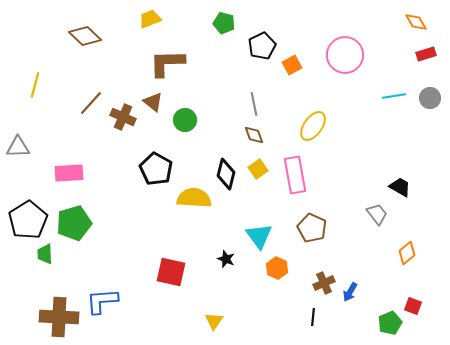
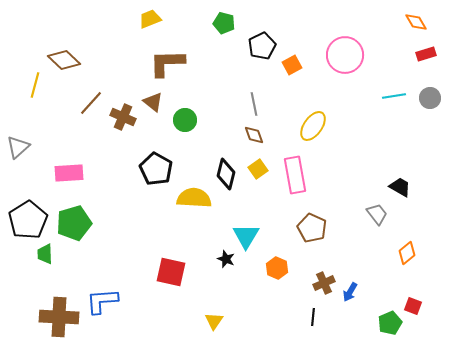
brown diamond at (85, 36): moved 21 px left, 24 px down
gray triangle at (18, 147): rotated 40 degrees counterclockwise
cyan triangle at (259, 236): moved 13 px left; rotated 8 degrees clockwise
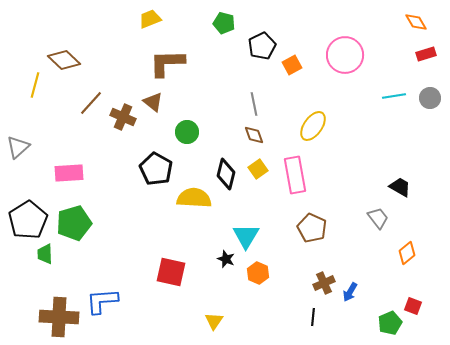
green circle at (185, 120): moved 2 px right, 12 px down
gray trapezoid at (377, 214): moved 1 px right, 4 px down
orange hexagon at (277, 268): moved 19 px left, 5 px down
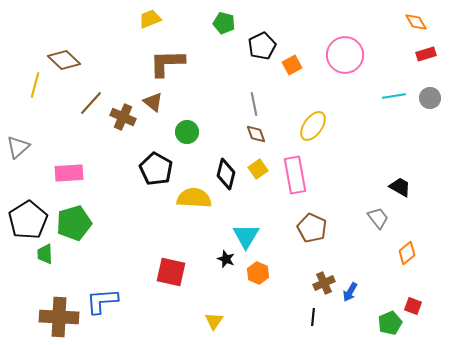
brown diamond at (254, 135): moved 2 px right, 1 px up
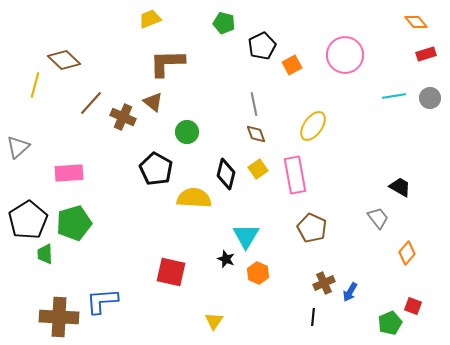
orange diamond at (416, 22): rotated 10 degrees counterclockwise
orange diamond at (407, 253): rotated 10 degrees counterclockwise
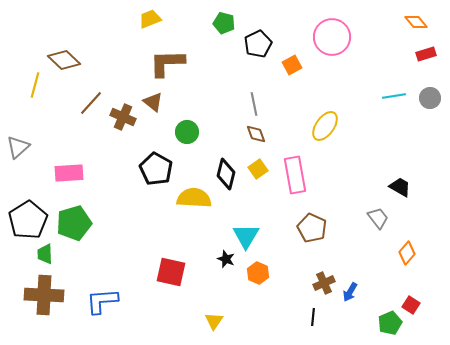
black pentagon at (262, 46): moved 4 px left, 2 px up
pink circle at (345, 55): moved 13 px left, 18 px up
yellow ellipse at (313, 126): moved 12 px right
red square at (413, 306): moved 2 px left, 1 px up; rotated 12 degrees clockwise
brown cross at (59, 317): moved 15 px left, 22 px up
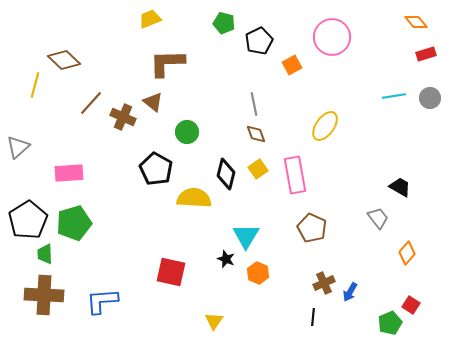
black pentagon at (258, 44): moved 1 px right, 3 px up
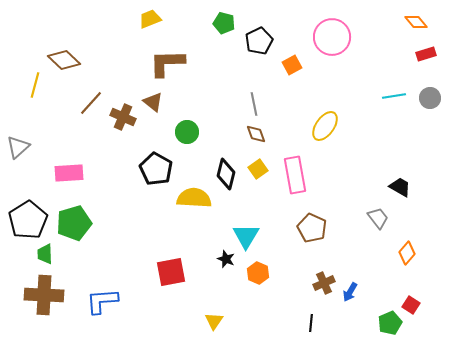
red square at (171, 272): rotated 24 degrees counterclockwise
black line at (313, 317): moved 2 px left, 6 px down
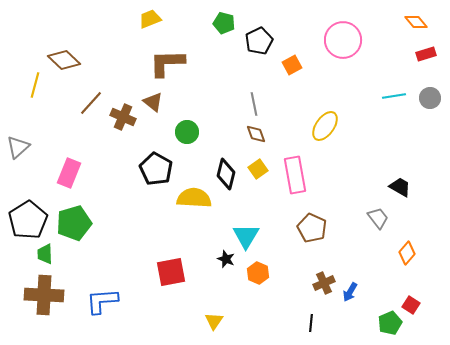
pink circle at (332, 37): moved 11 px right, 3 px down
pink rectangle at (69, 173): rotated 64 degrees counterclockwise
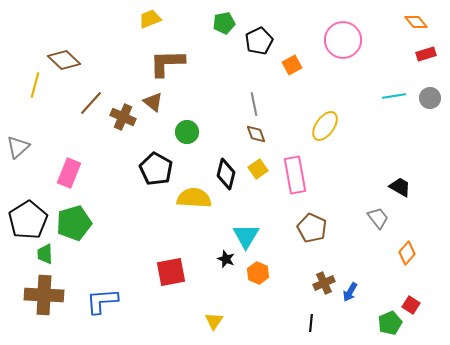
green pentagon at (224, 23): rotated 25 degrees counterclockwise
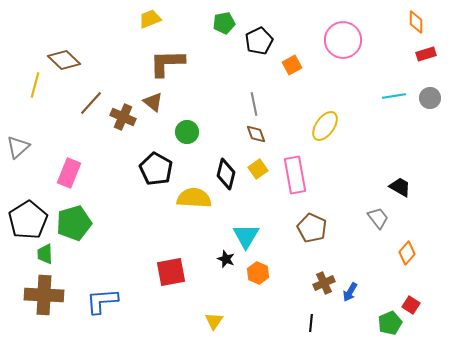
orange diamond at (416, 22): rotated 40 degrees clockwise
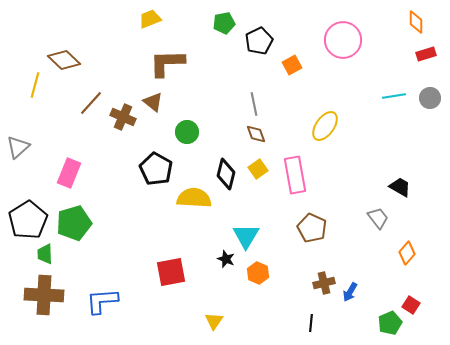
brown cross at (324, 283): rotated 10 degrees clockwise
